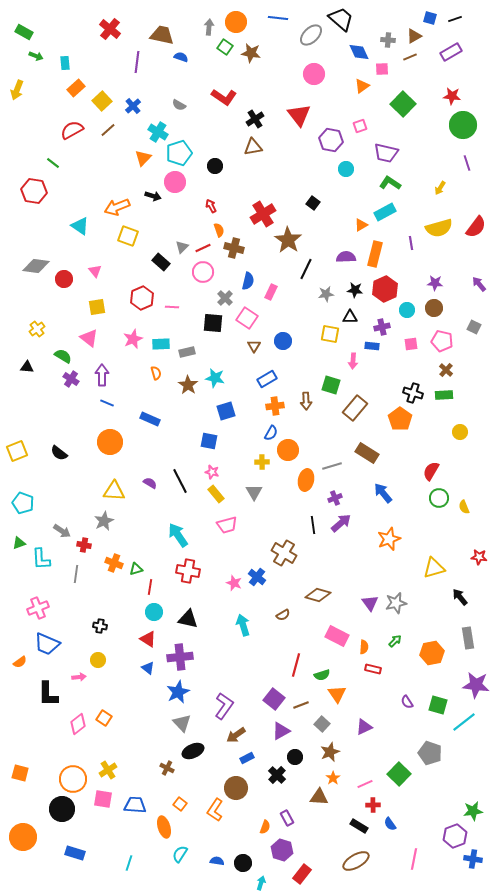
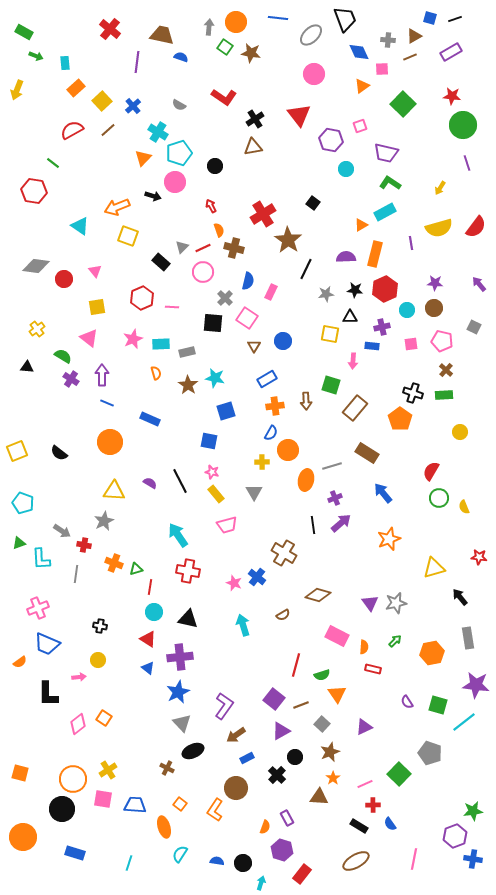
black trapezoid at (341, 19): moved 4 px right; rotated 28 degrees clockwise
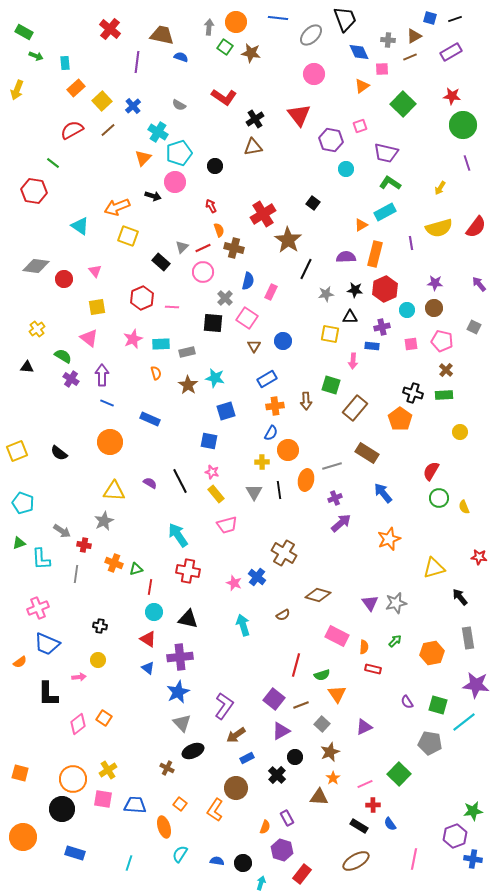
black line at (313, 525): moved 34 px left, 35 px up
gray pentagon at (430, 753): moved 10 px up; rotated 10 degrees counterclockwise
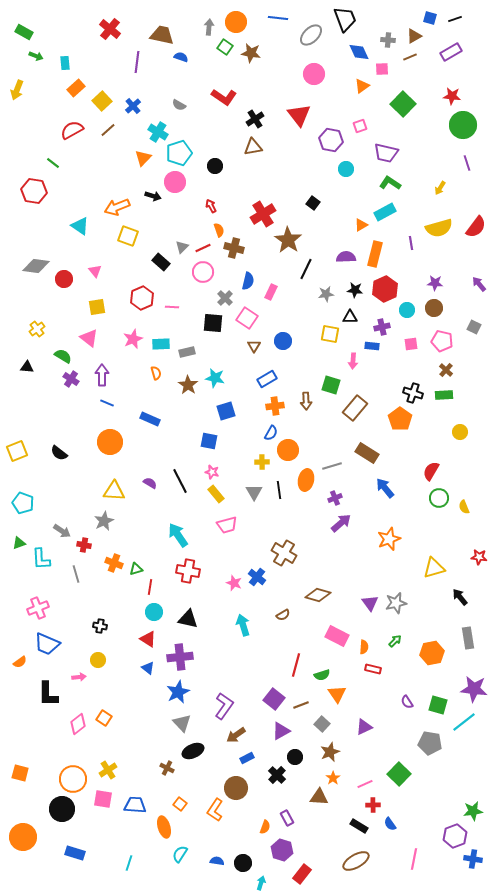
blue arrow at (383, 493): moved 2 px right, 5 px up
gray line at (76, 574): rotated 24 degrees counterclockwise
purple star at (476, 685): moved 2 px left, 4 px down
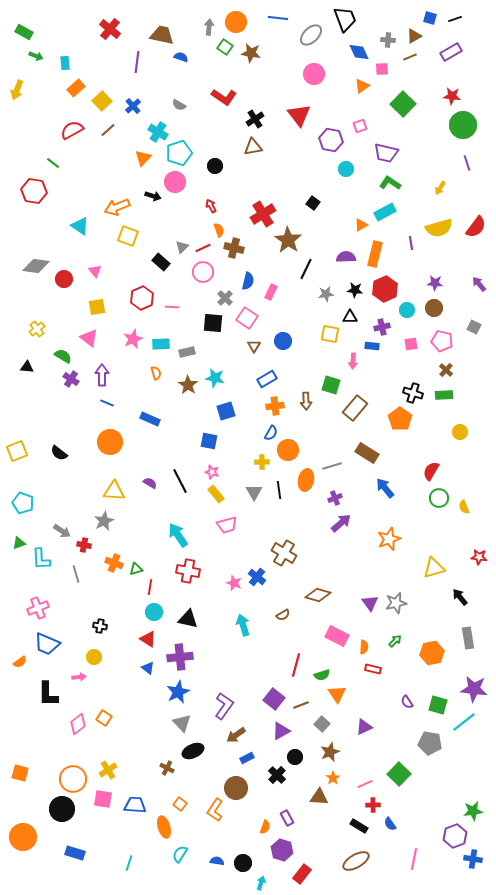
yellow circle at (98, 660): moved 4 px left, 3 px up
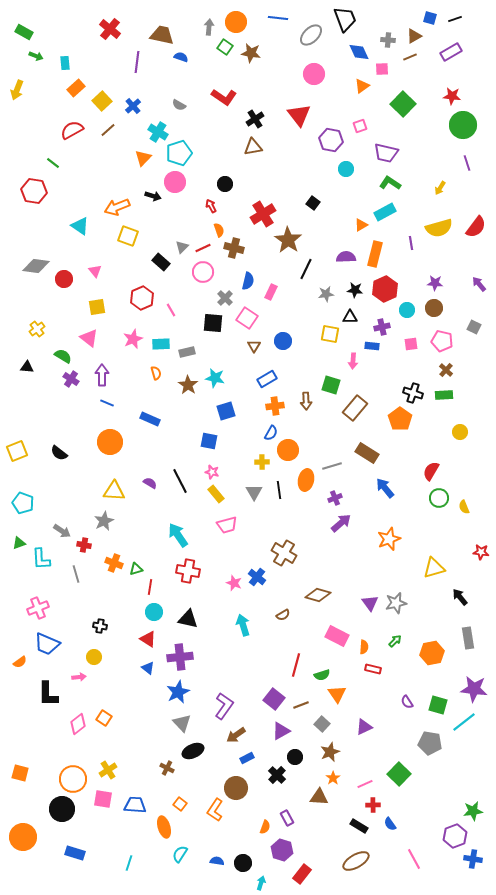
black circle at (215, 166): moved 10 px right, 18 px down
pink line at (172, 307): moved 1 px left, 3 px down; rotated 56 degrees clockwise
red star at (479, 557): moved 2 px right, 5 px up
pink line at (414, 859): rotated 40 degrees counterclockwise
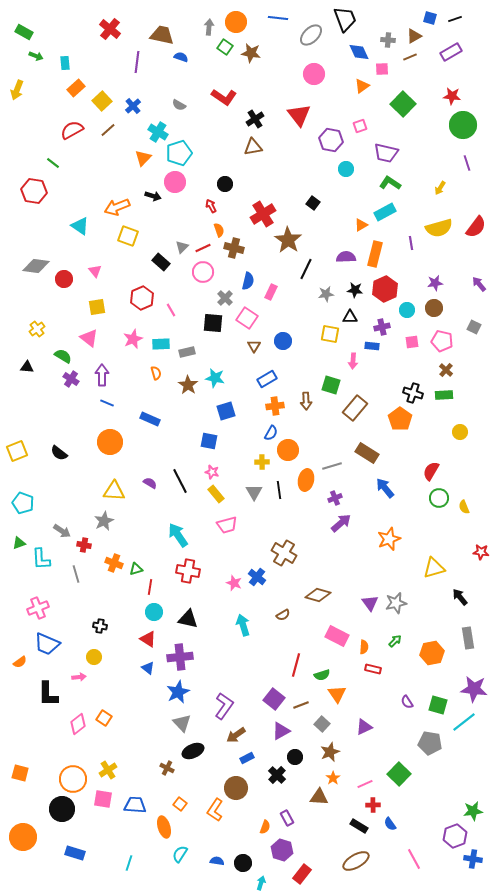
purple star at (435, 283): rotated 14 degrees counterclockwise
pink square at (411, 344): moved 1 px right, 2 px up
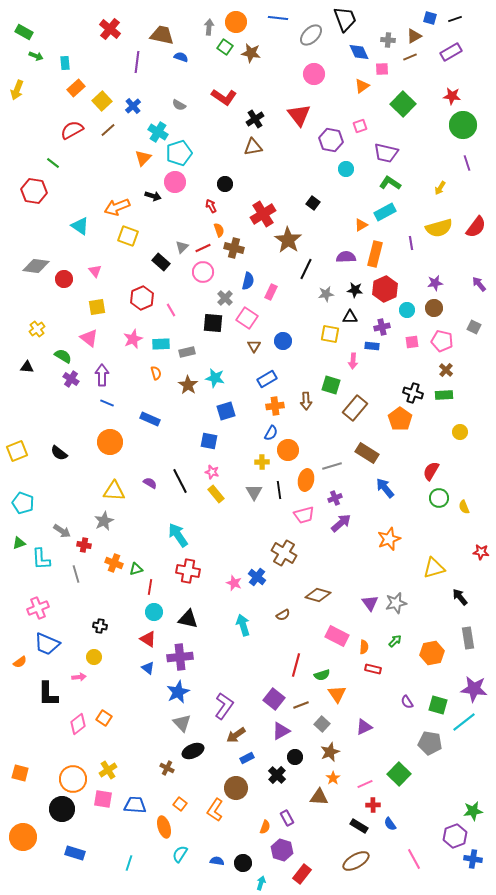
pink trapezoid at (227, 525): moved 77 px right, 10 px up
